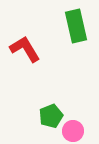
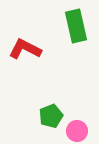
red L-shape: rotated 32 degrees counterclockwise
pink circle: moved 4 px right
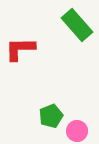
green rectangle: moved 1 px right, 1 px up; rotated 28 degrees counterclockwise
red L-shape: moved 5 px left; rotated 28 degrees counterclockwise
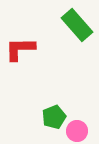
green pentagon: moved 3 px right, 1 px down
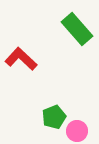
green rectangle: moved 4 px down
red L-shape: moved 1 px right, 10 px down; rotated 44 degrees clockwise
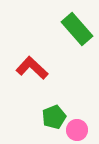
red L-shape: moved 11 px right, 9 px down
pink circle: moved 1 px up
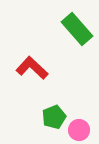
pink circle: moved 2 px right
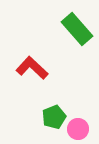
pink circle: moved 1 px left, 1 px up
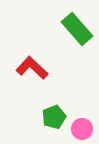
pink circle: moved 4 px right
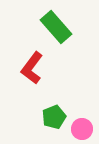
green rectangle: moved 21 px left, 2 px up
red L-shape: rotated 96 degrees counterclockwise
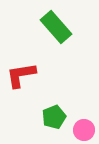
red L-shape: moved 11 px left, 7 px down; rotated 44 degrees clockwise
pink circle: moved 2 px right, 1 px down
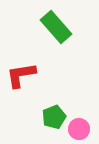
pink circle: moved 5 px left, 1 px up
